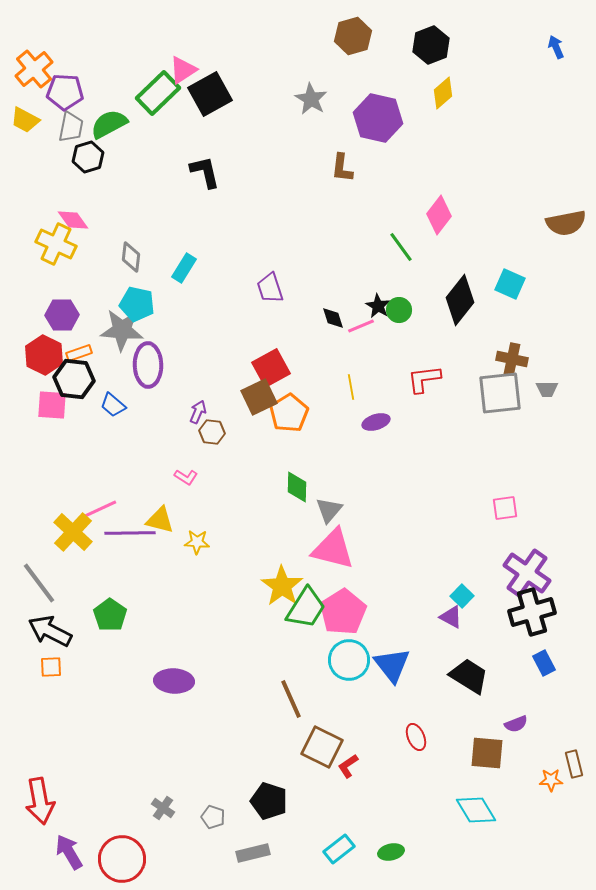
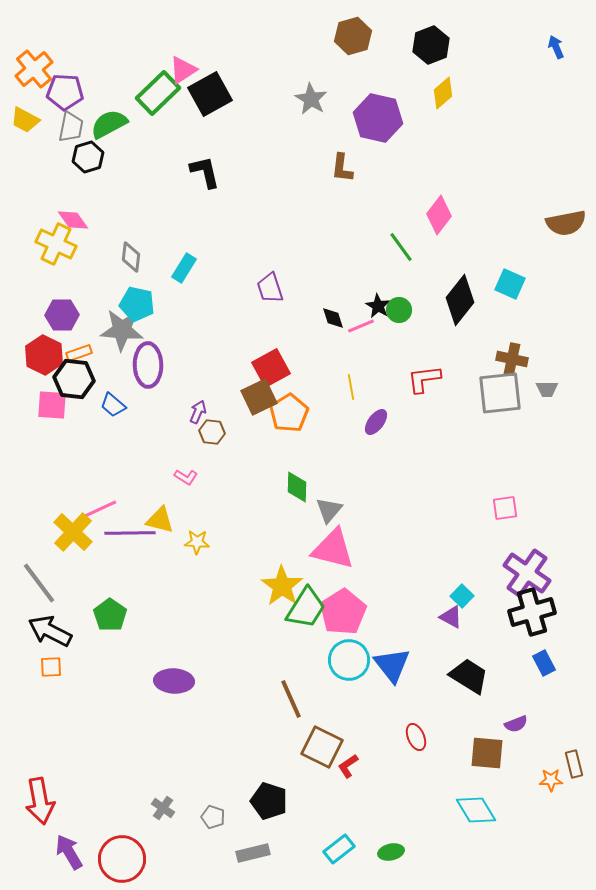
purple ellipse at (376, 422): rotated 36 degrees counterclockwise
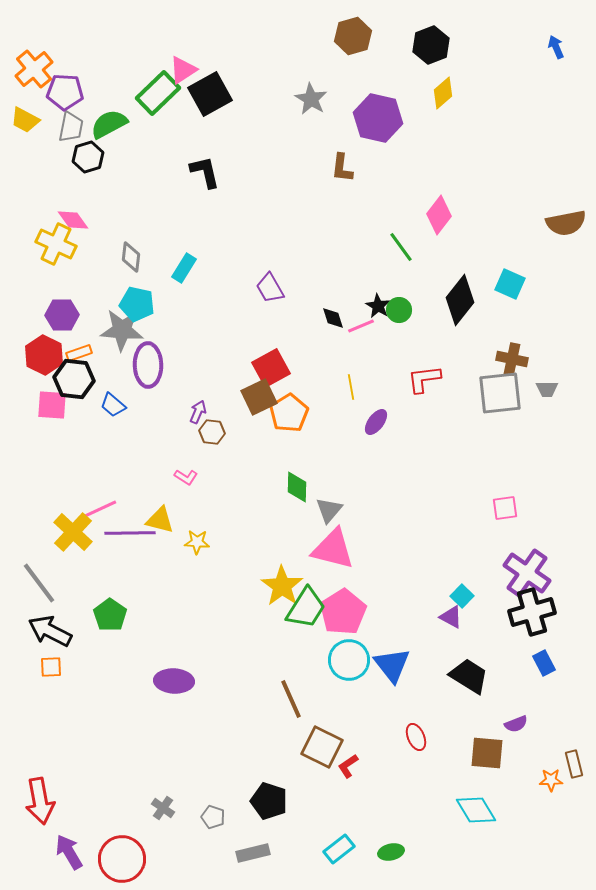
purple trapezoid at (270, 288): rotated 12 degrees counterclockwise
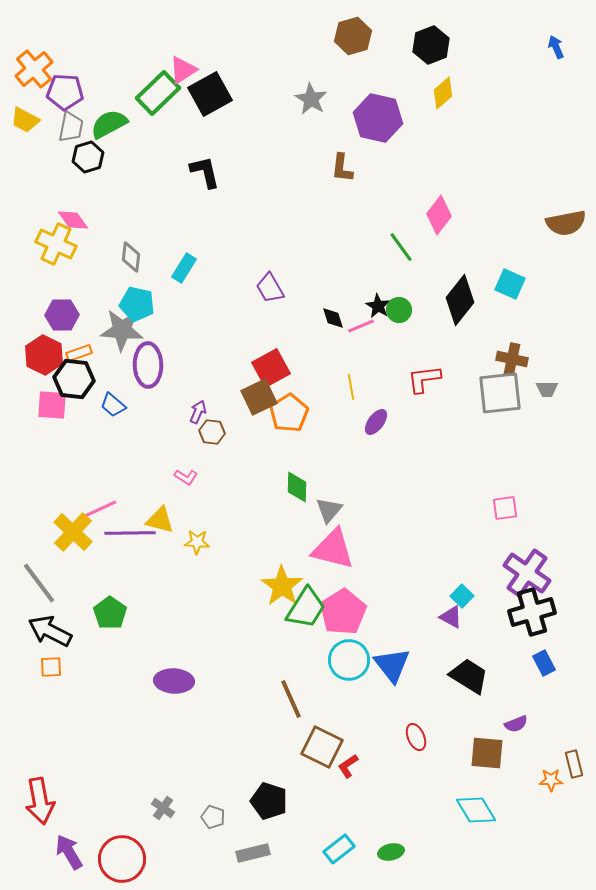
green pentagon at (110, 615): moved 2 px up
